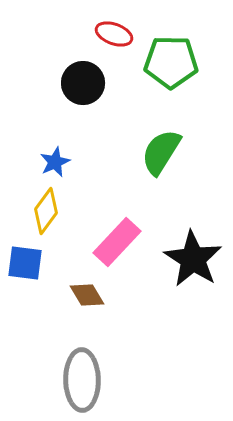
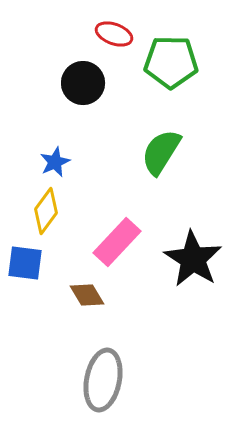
gray ellipse: moved 21 px right; rotated 12 degrees clockwise
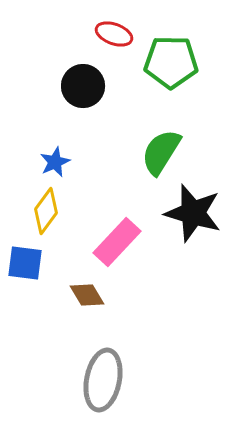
black circle: moved 3 px down
black star: moved 46 px up; rotated 16 degrees counterclockwise
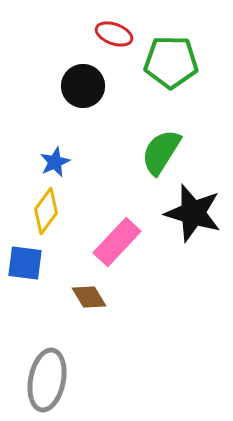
brown diamond: moved 2 px right, 2 px down
gray ellipse: moved 56 px left
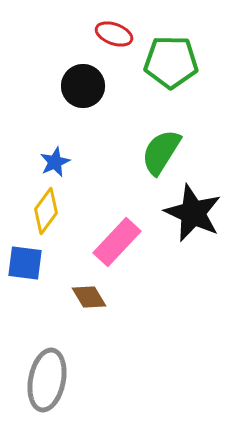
black star: rotated 8 degrees clockwise
